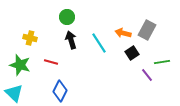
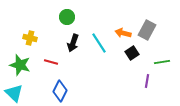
black arrow: moved 2 px right, 3 px down; rotated 144 degrees counterclockwise
purple line: moved 6 px down; rotated 48 degrees clockwise
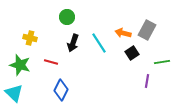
blue diamond: moved 1 px right, 1 px up
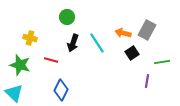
cyan line: moved 2 px left
red line: moved 2 px up
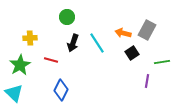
yellow cross: rotated 16 degrees counterclockwise
green star: rotated 25 degrees clockwise
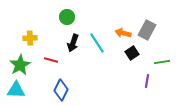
cyan triangle: moved 2 px right, 3 px up; rotated 42 degrees counterclockwise
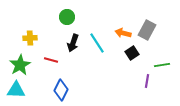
green line: moved 3 px down
